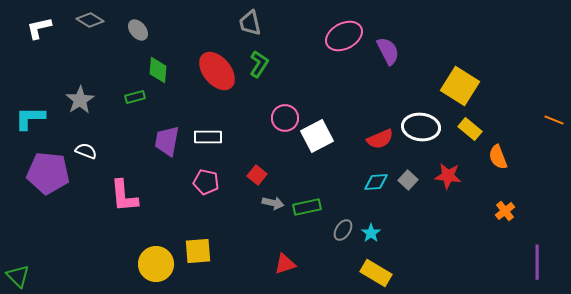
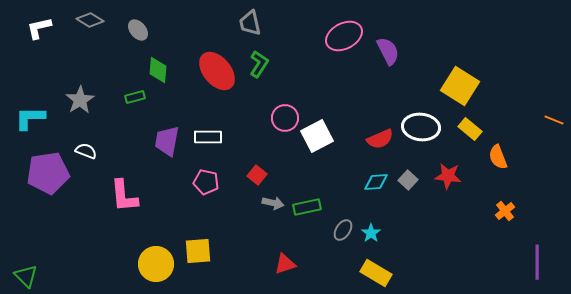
purple pentagon at (48, 173): rotated 15 degrees counterclockwise
green triangle at (18, 276): moved 8 px right
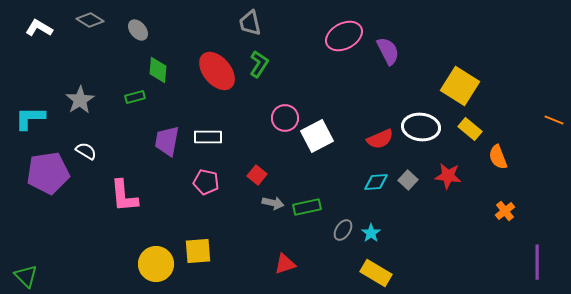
white L-shape at (39, 28): rotated 44 degrees clockwise
white semicircle at (86, 151): rotated 10 degrees clockwise
